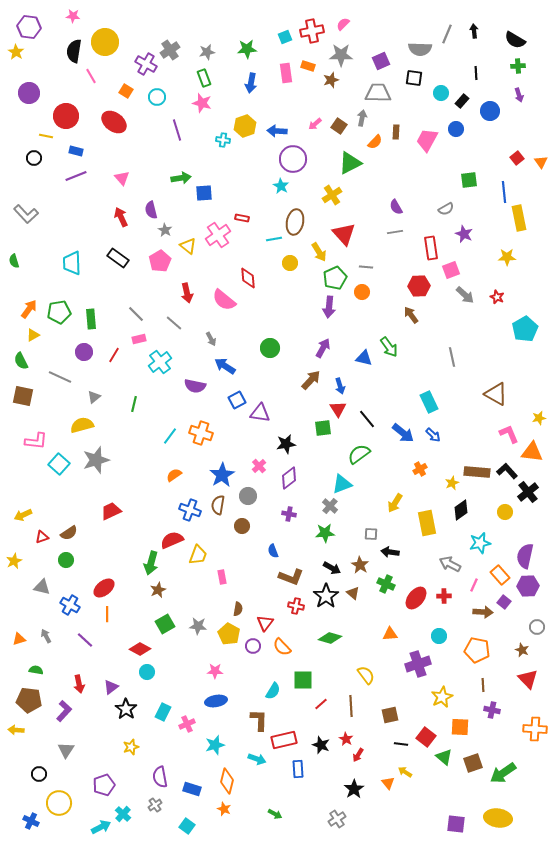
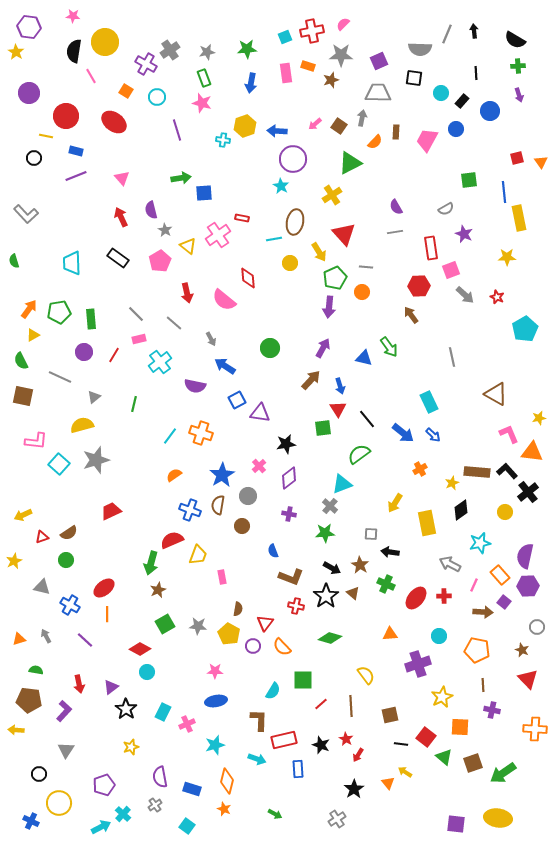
purple square at (381, 61): moved 2 px left
red square at (517, 158): rotated 24 degrees clockwise
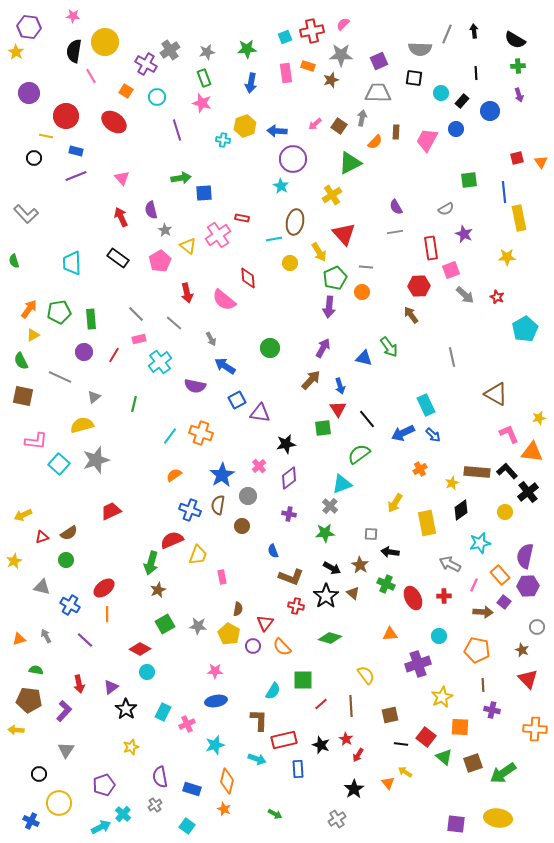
cyan rectangle at (429, 402): moved 3 px left, 3 px down
blue arrow at (403, 433): rotated 115 degrees clockwise
red ellipse at (416, 598): moved 3 px left; rotated 65 degrees counterclockwise
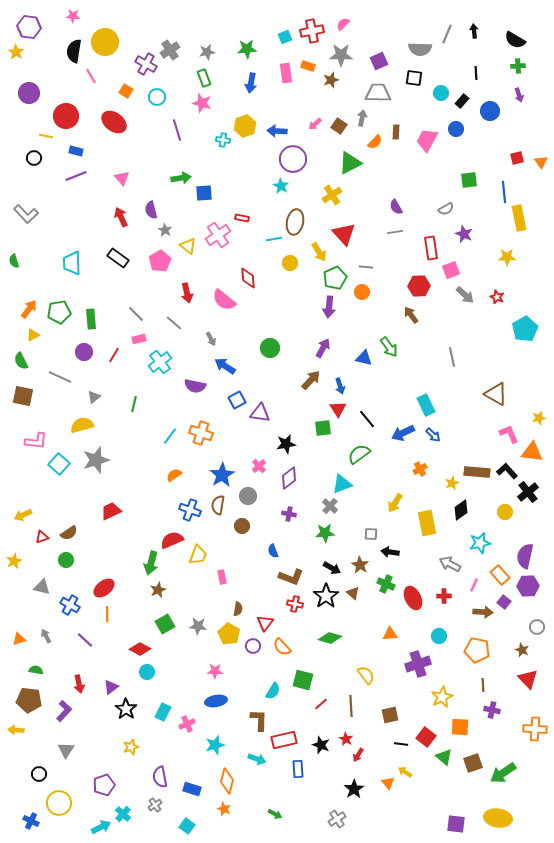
red cross at (296, 606): moved 1 px left, 2 px up
green square at (303, 680): rotated 15 degrees clockwise
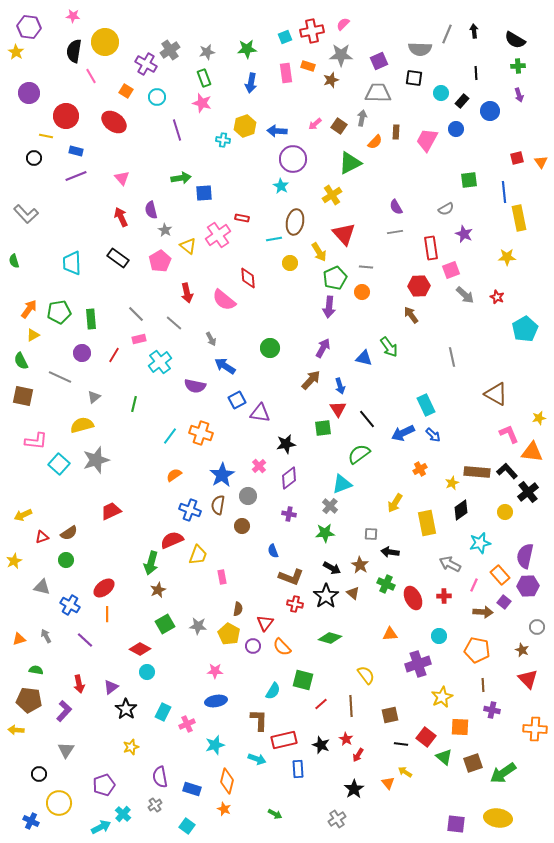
purple circle at (84, 352): moved 2 px left, 1 px down
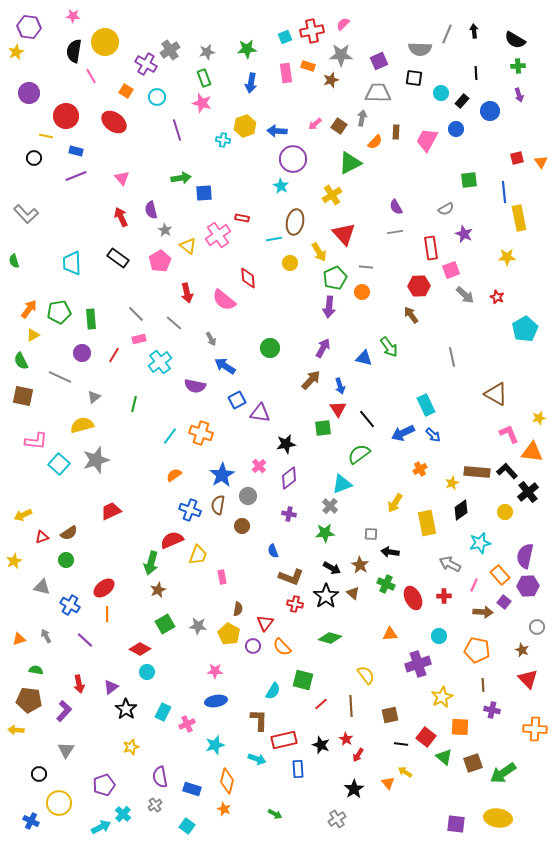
yellow star at (16, 52): rotated 14 degrees clockwise
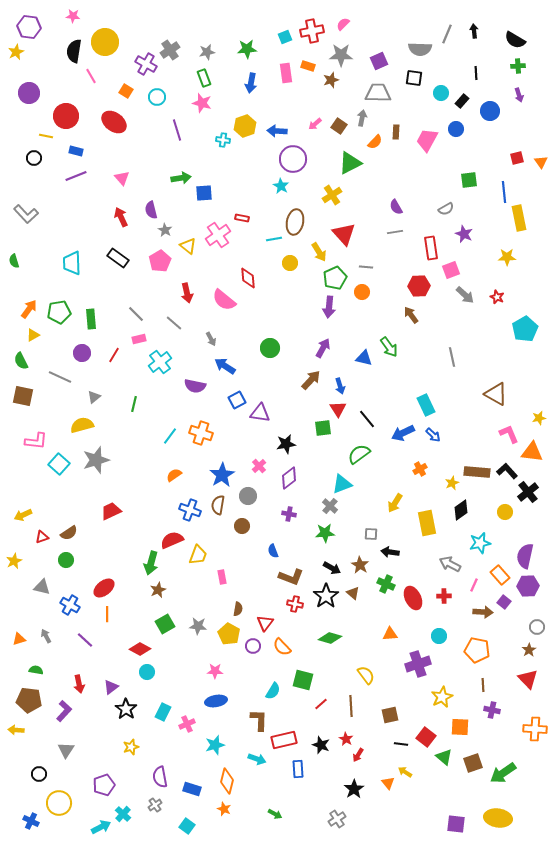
brown star at (522, 650): moved 7 px right; rotated 16 degrees clockwise
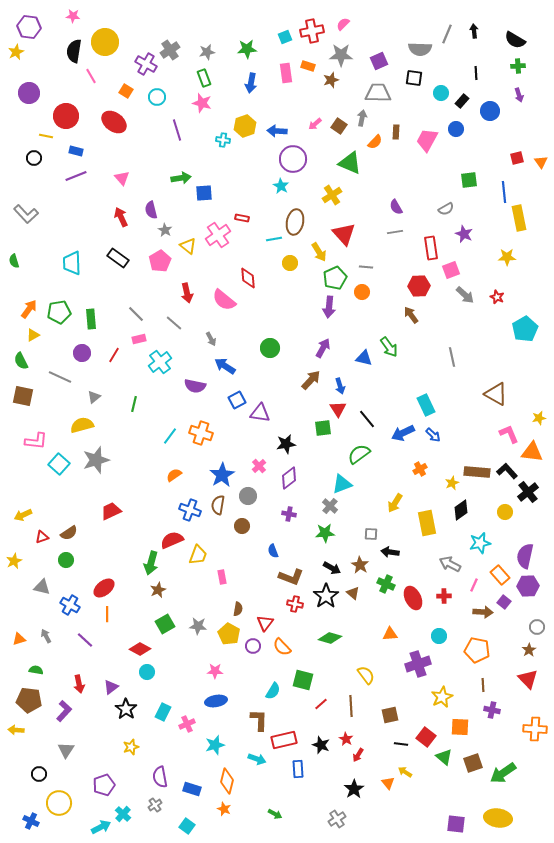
green triangle at (350, 163): rotated 50 degrees clockwise
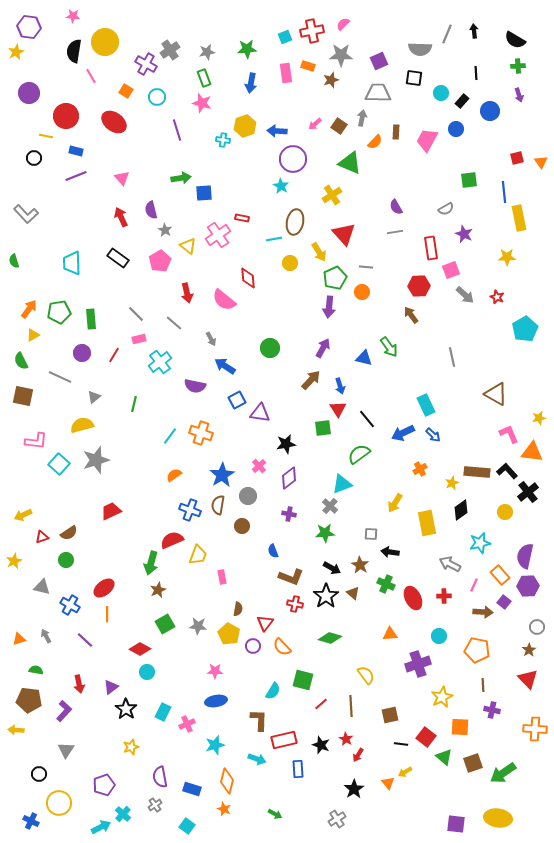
yellow arrow at (405, 772): rotated 64 degrees counterclockwise
